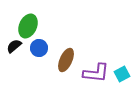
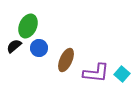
cyan square: rotated 21 degrees counterclockwise
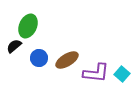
blue circle: moved 10 px down
brown ellipse: moved 1 px right; rotated 35 degrees clockwise
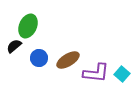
brown ellipse: moved 1 px right
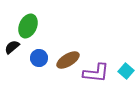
black semicircle: moved 2 px left, 1 px down
cyan square: moved 4 px right, 3 px up
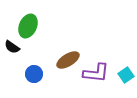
black semicircle: rotated 105 degrees counterclockwise
blue circle: moved 5 px left, 16 px down
cyan square: moved 4 px down; rotated 14 degrees clockwise
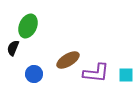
black semicircle: moved 1 px right, 1 px down; rotated 77 degrees clockwise
cyan square: rotated 35 degrees clockwise
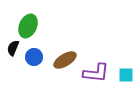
brown ellipse: moved 3 px left
blue circle: moved 17 px up
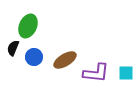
cyan square: moved 2 px up
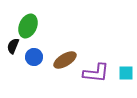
black semicircle: moved 2 px up
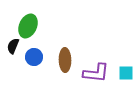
brown ellipse: rotated 60 degrees counterclockwise
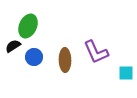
black semicircle: rotated 35 degrees clockwise
purple L-shape: moved 21 px up; rotated 60 degrees clockwise
